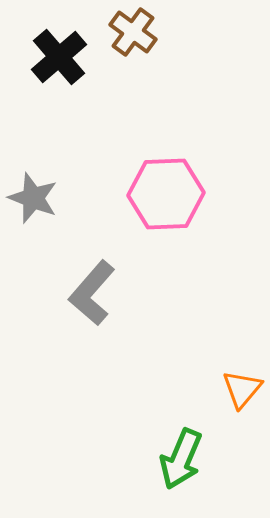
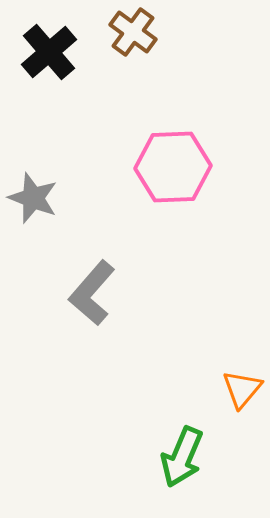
black cross: moved 10 px left, 5 px up
pink hexagon: moved 7 px right, 27 px up
green arrow: moved 1 px right, 2 px up
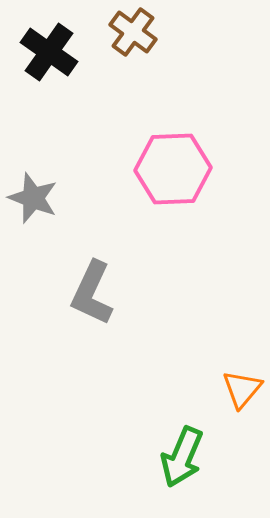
black cross: rotated 14 degrees counterclockwise
pink hexagon: moved 2 px down
gray L-shape: rotated 16 degrees counterclockwise
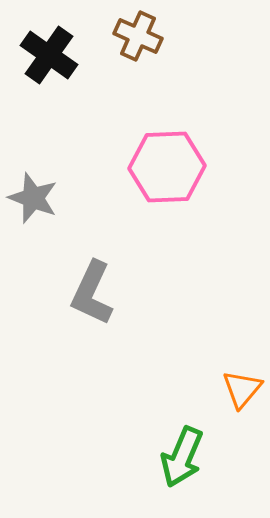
brown cross: moved 5 px right, 4 px down; rotated 12 degrees counterclockwise
black cross: moved 3 px down
pink hexagon: moved 6 px left, 2 px up
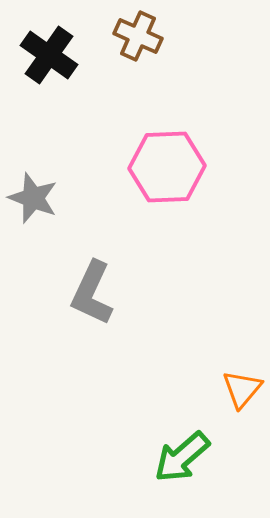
green arrow: rotated 26 degrees clockwise
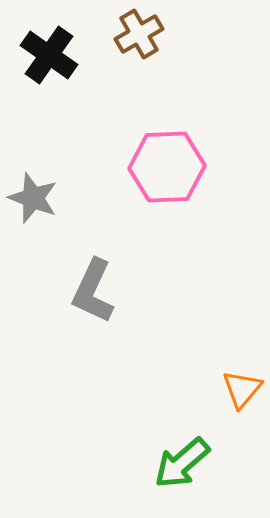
brown cross: moved 1 px right, 2 px up; rotated 36 degrees clockwise
gray L-shape: moved 1 px right, 2 px up
green arrow: moved 6 px down
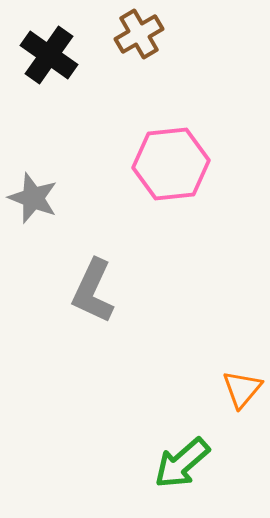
pink hexagon: moved 4 px right, 3 px up; rotated 4 degrees counterclockwise
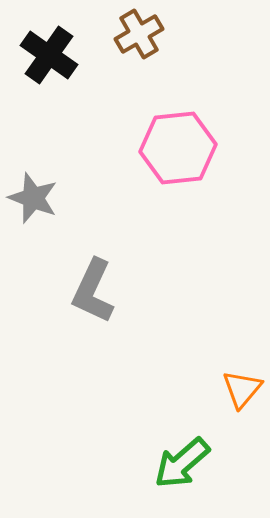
pink hexagon: moved 7 px right, 16 px up
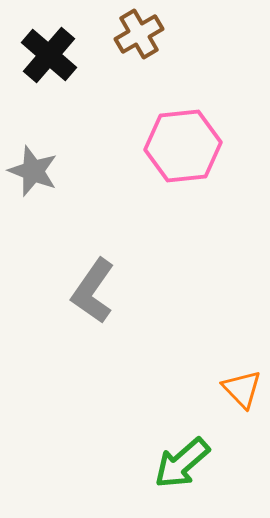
black cross: rotated 6 degrees clockwise
pink hexagon: moved 5 px right, 2 px up
gray star: moved 27 px up
gray L-shape: rotated 10 degrees clockwise
orange triangle: rotated 24 degrees counterclockwise
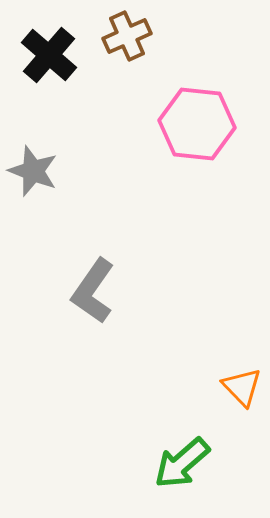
brown cross: moved 12 px left, 2 px down; rotated 6 degrees clockwise
pink hexagon: moved 14 px right, 22 px up; rotated 12 degrees clockwise
orange triangle: moved 2 px up
